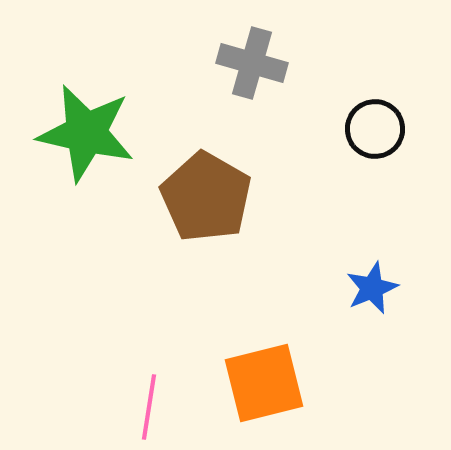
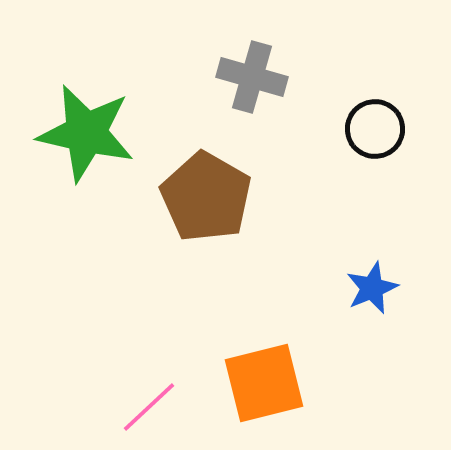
gray cross: moved 14 px down
pink line: rotated 38 degrees clockwise
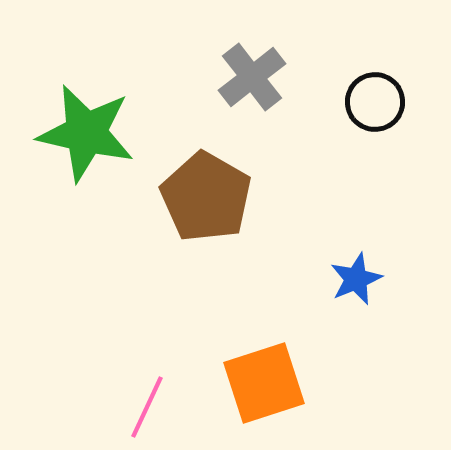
gray cross: rotated 36 degrees clockwise
black circle: moved 27 px up
blue star: moved 16 px left, 9 px up
orange square: rotated 4 degrees counterclockwise
pink line: moved 2 px left; rotated 22 degrees counterclockwise
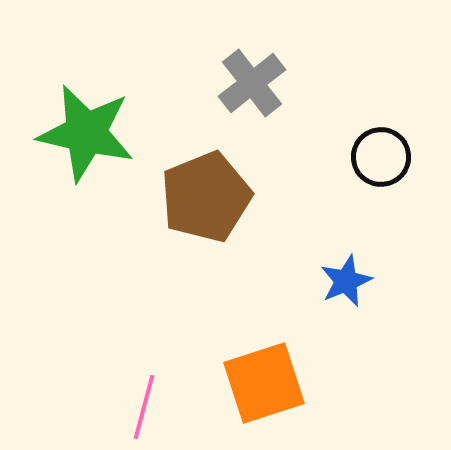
gray cross: moved 6 px down
black circle: moved 6 px right, 55 px down
brown pentagon: rotated 20 degrees clockwise
blue star: moved 10 px left, 2 px down
pink line: moved 3 px left; rotated 10 degrees counterclockwise
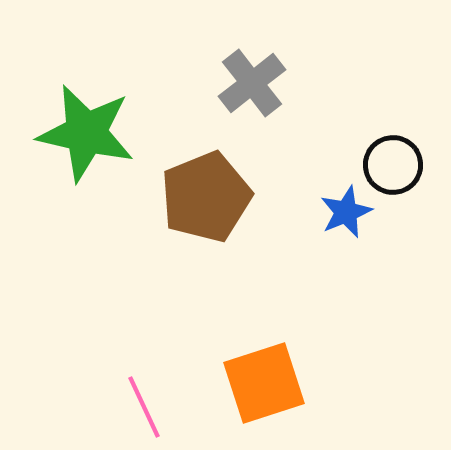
black circle: moved 12 px right, 8 px down
blue star: moved 69 px up
pink line: rotated 40 degrees counterclockwise
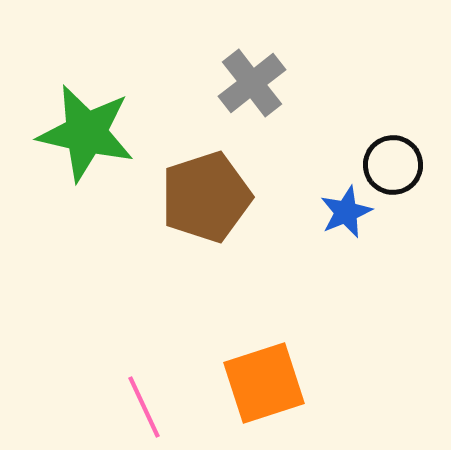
brown pentagon: rotated 4 degrees clockwise
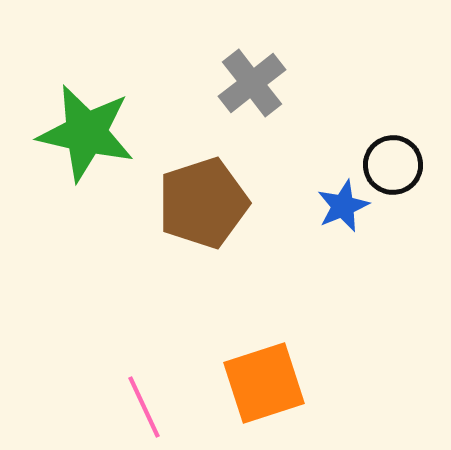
brown pentagon: moved 3 px left, 6 px down
blue star: moved 3 px left, 6 px up
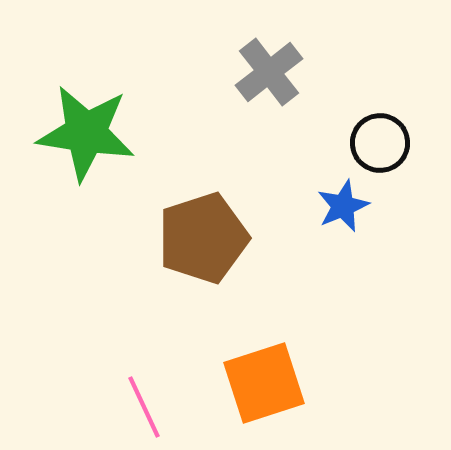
gray cross: moved 17 px right, 11 px up
green star: rotated 4 degrees counterclockwise
black circle: moved 13 px left, 22 px up
brown pentagon: moved 35 px down
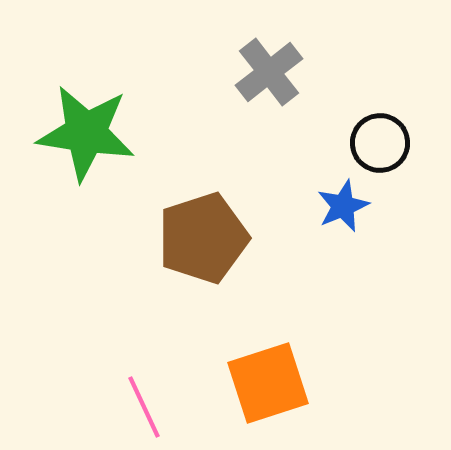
orange square: moved 4 px right
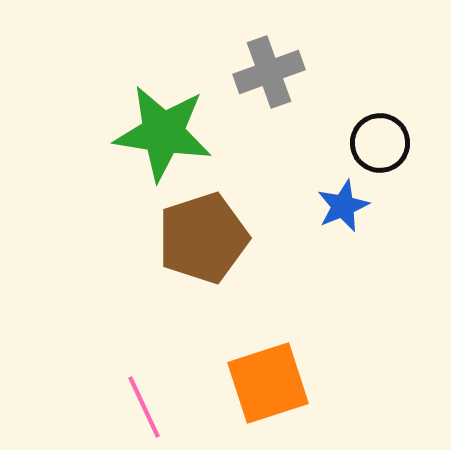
gray cross: rotated 18 degrees clockwise
green star: moved 77 px right
